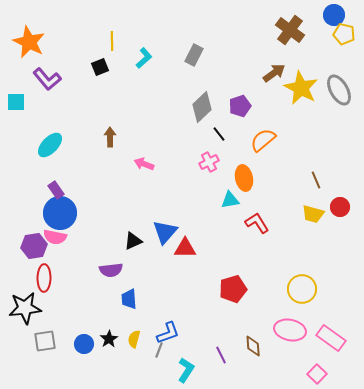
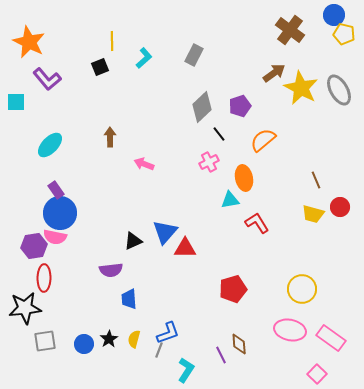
brown diamond at (253, 346): moved 14 px left, 2 px up
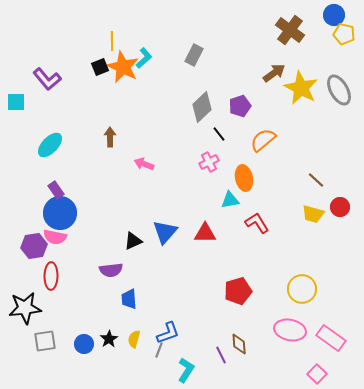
orange star at (29, 42): moved 94 px right, 25 px down
brown line at (316, 180): rotated 24 degrees counterclockwise
red triangle at (185, 248): moved 20 px right, 15 px up
red ellipse at (44, 278): moved 7 px right, 2 px up
red pentagon at (233, 289): moved 5 px right, 2 px down
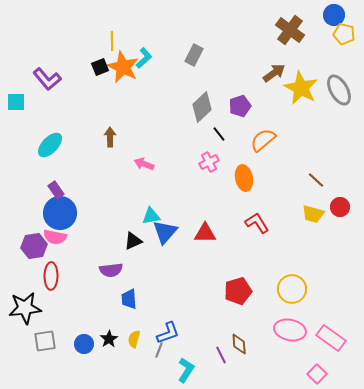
cyan triangle at (230, 200): moved 79 px left, 16 px down
yellow circle at (302, 289): moved 10 px left
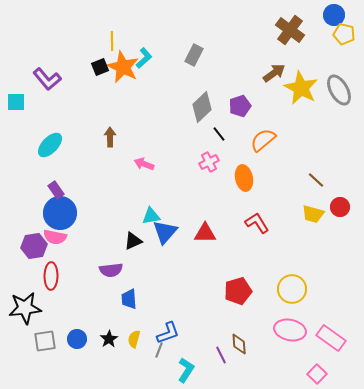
blue circle at (84, 344): moved 7 px left, 5 px up
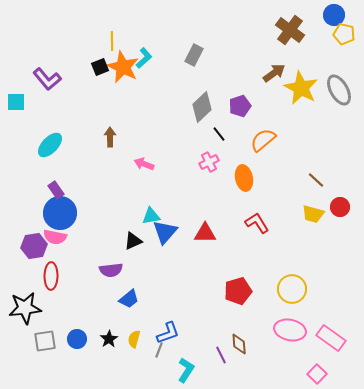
blue trapezoid at (129, 299): rotated 125 degrees counterclockwise
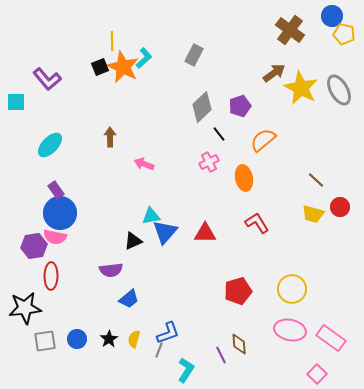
blue circle at (334, 15): moved 2 px left, 1 px down
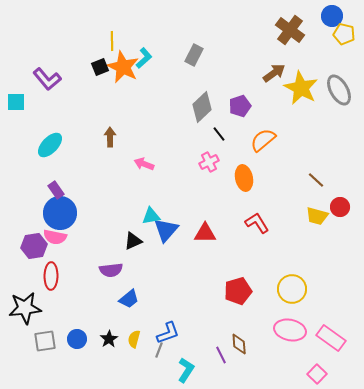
yellow trapezoid at (313, 214): moved 4 px right, 2 px down
blue triangle at (165, 232): moved 1 px right, 2 px up
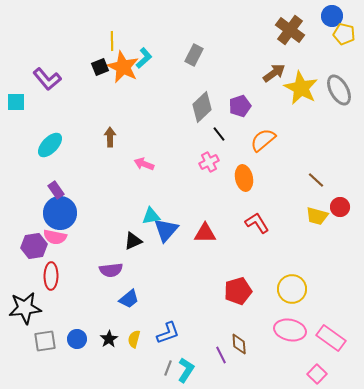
gray line at (159, 350): moved 9 px right, 18 px down
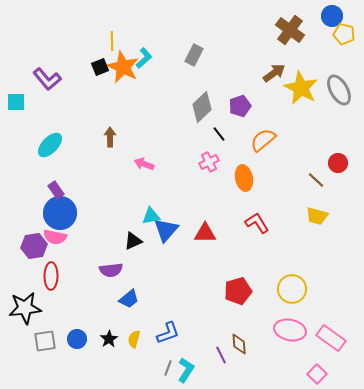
red circle at (340, 207): moved 2 px left, 44 px up
